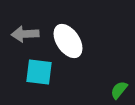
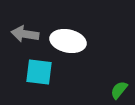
gray arrow: rotated 12 degrees clockwise
white ellipse: rotated 44 degrees counterclockwise
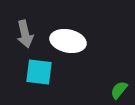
gray arrow: rotated 112 degrees counterclockwise
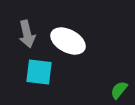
gray arrow: moved 2 px right
white ellipse: rotated 16 degrees clockwise
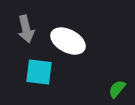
gray arrow: moved 1 px left, 5 px up
green semicircle: moved 2 px left, 1 px up
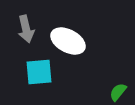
cyan square: rotated 12 degrees counterclockwise
green semicircle: moved 1 px right, 3 px down
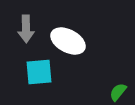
gray arrow: rotated 12 degrees clockwise
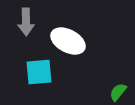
gray arrow: moved 7 px up
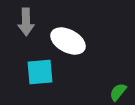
cyan square: moved 1 px right
